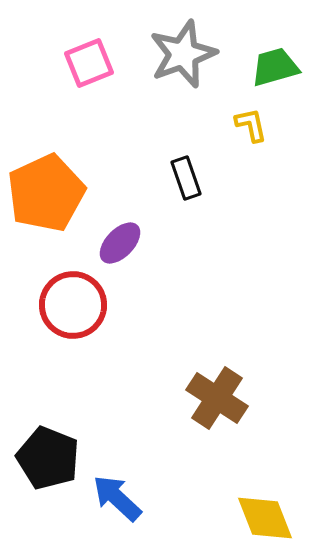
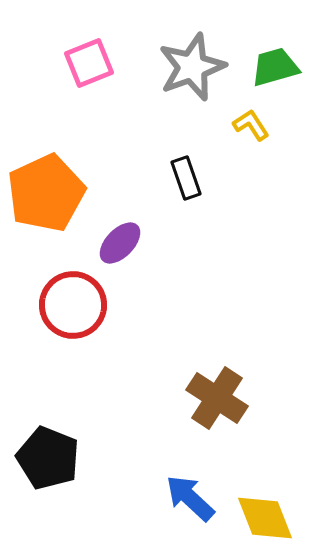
gray star: moved 9 px right, 13 px down
yellow L-shape: rotated 21 degrees counterclockwise
blue arrow: moved 73 px right
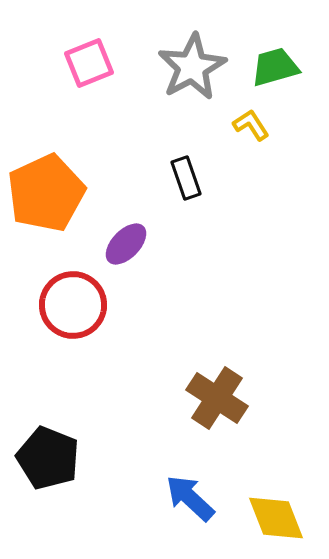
gray star: rotated 8 degrees counterclockwise
purple ellipse: moved 6 px right, 1 px down
yellow diamond: moved 11 px right
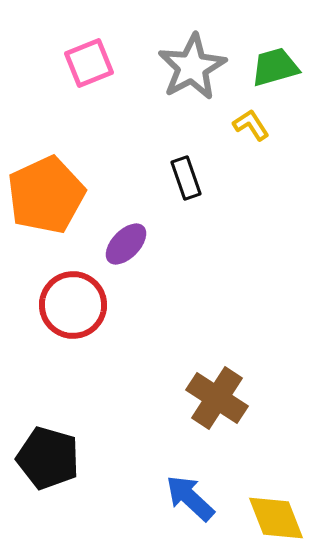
orange pentagon: moved 2 px down
black pentagon: rotated 6 degrees counterclockwise
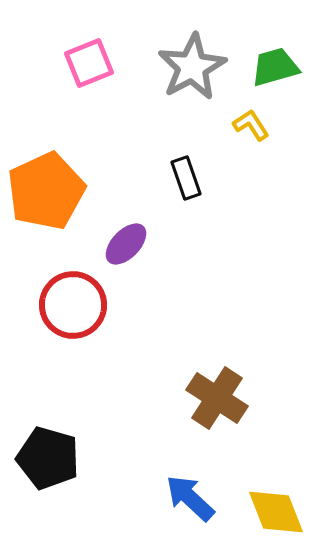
orange pentagon: moved 4 px up
yellow diamond: moved 6 px up
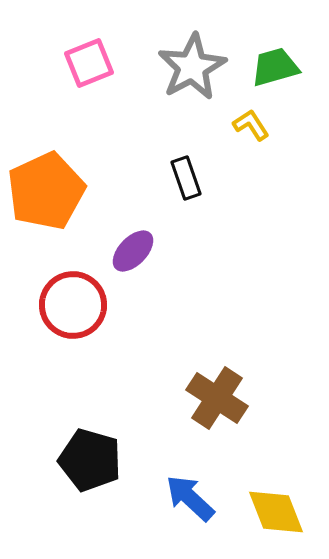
purple ellipse: moved 7 px right, 7 px down
black pentagon: moved 42 px right, 2 px down
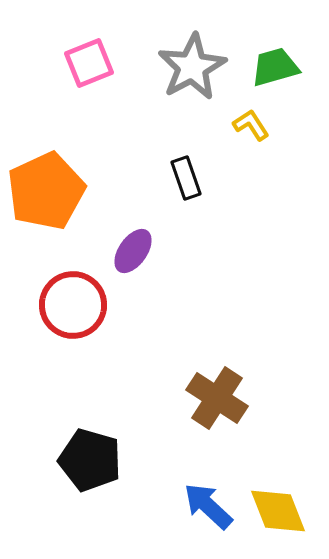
purple ellipse: rotated 9 degrees counterclockwise
blue arrow: moved 18 px right, 8 px down
yellow diamond: moved 2 px right, 1 px up
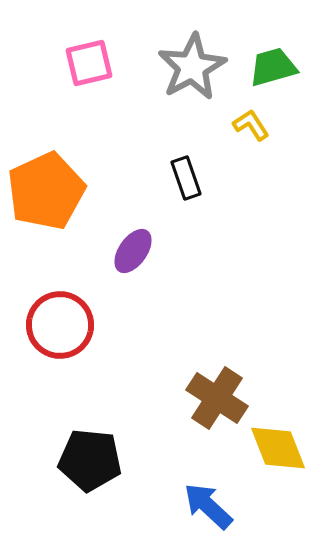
pink square: rotated 9 degrees clockwise
green trapezoid: moved 2 px left
red circle: moved 13 px left, 20 px down
black pentagon: rotated 10 degrees counterclockwise
yellow diamond: moved 63 px up
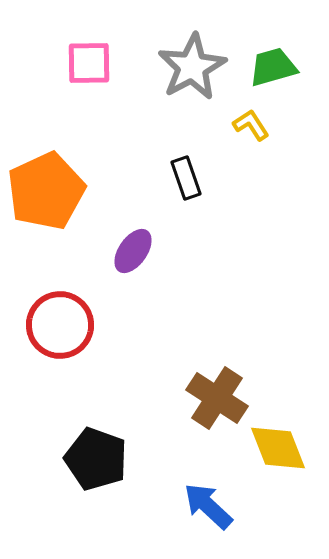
pink square: rotated 12 degrees clockwise
black pentagon: moved 6 px right, 1 px up; rotated 14 degrees clockwise
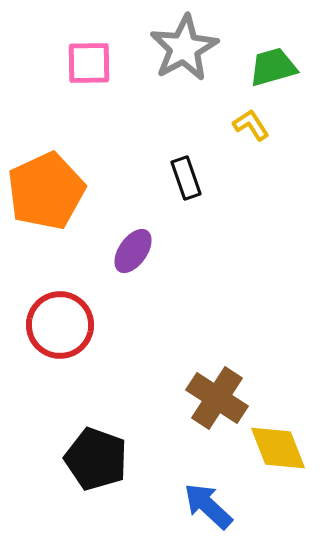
gray star: moved 8 px left, 19 px up
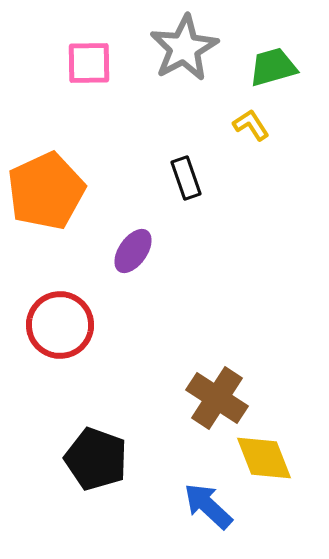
yellow diamond: moved 14 px left, 10 px down
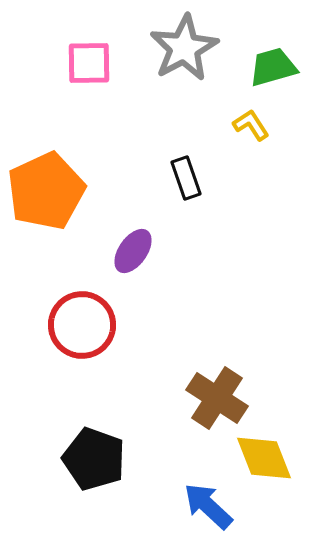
red circle: moved 22 px right
black pentagon: moved 2 px left
